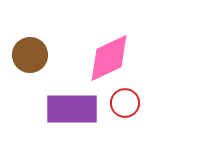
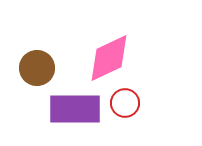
brown circle: moved 7 px right, 13 px down
purple rectangle: moved 3 px right
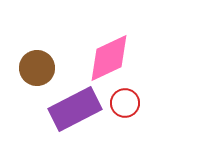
purple rectangle: rotated 27 degrees counterclockwise
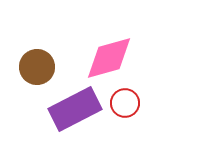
pink diamond: rotated 10 degrees clockwise
brown circle: moved 1 px up
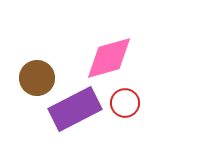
brown circle: moved 11 px down
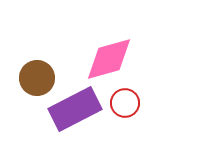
pink diamond: moved 1 px down
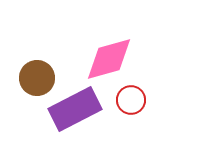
red circle: moved 6 px right, 3 px up
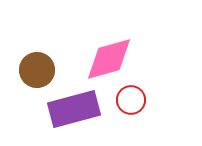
brown circle: moved 8 px up
purple rectangle: moved 1 px left; rotated 12 degrees clockwise
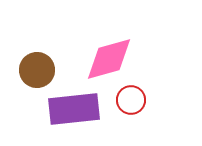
purple rectangle: rotated 9 degrees clockwise
